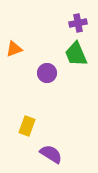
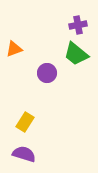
purple cross: moved 2 px down
green trapezoid: rotated 28 degrees counterclockwise
yellow rectangle: moved 2 px left, 4 px up; rotated 12 degrees clockwise
purple semicircle: moved 27 px left; rotated 15 degrees counterclockwise
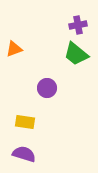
purple circle: moved 15 px down
yellow rectangle: rotated 66 degrees clockwise
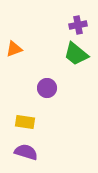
purple semicircle: moved 2 px right, 2 px up
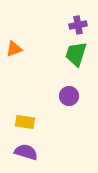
green trapezoid: rotated 68 degrees clockwise
purple circle: moved 22 px right, 8 px down
